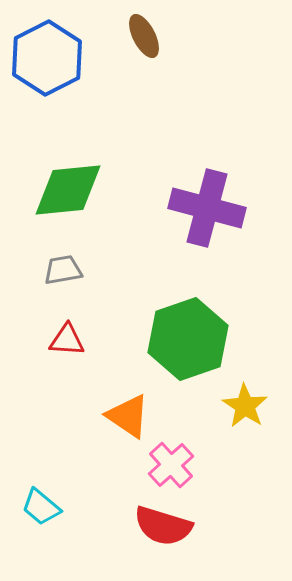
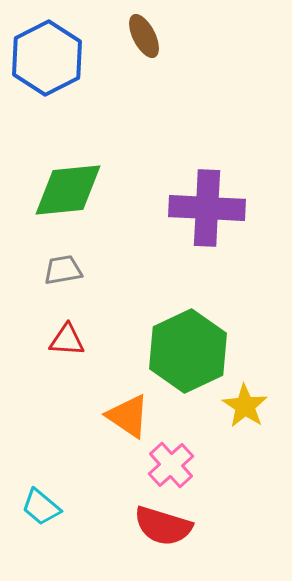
purple cross: rotated 12 degrees counterclockwise
green hexagon: moved 12 px down; rotated 6 degrees counterclockwise
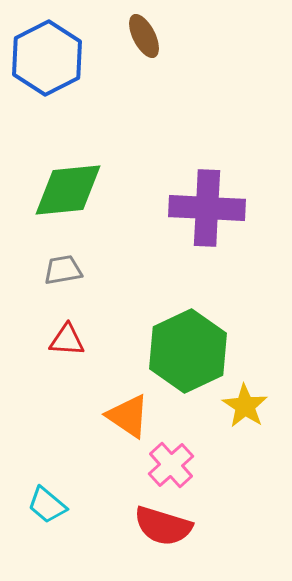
cyan trapezoid: moved 6 px right, 2 px up
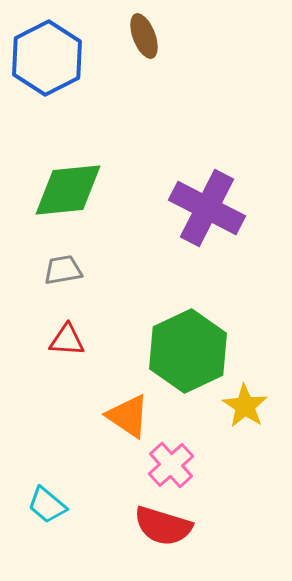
brown ellipse: rotated 6 degrees clockwise
purple cross: rotated 24 degrees clockwise
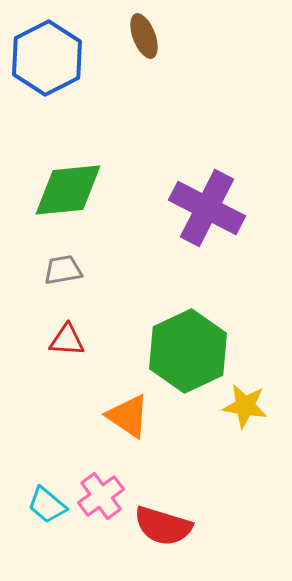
yellow star: rotated 24 degrees counterclockwise
pink cross: moved 70 px left, 31 px down; rotated 6 degrees clockwise
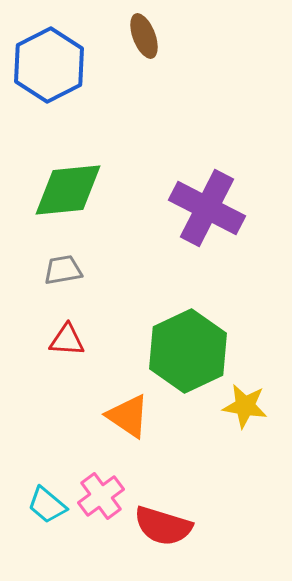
blue hexagon: moved 2 px right, 7 px down
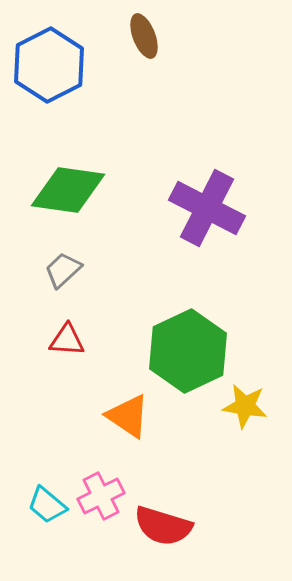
green diamond: rotated 14 degrees clockwise
gray trapezoid: rotated 33 degrees counterclockwise
pink cross: rotated 9 degrees clockwise
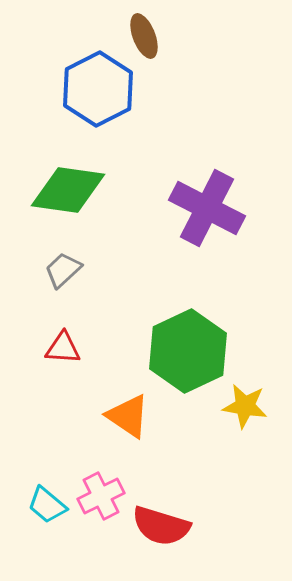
blue hexagon: moved 49 px right, 24 px down
red triangle: moved 4 px left, 8 px down
red semicircle: moved 2 px left
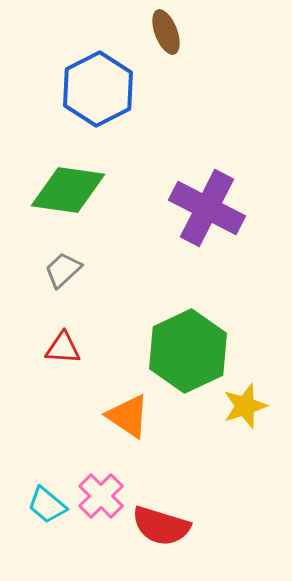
brown ellipse: moved 22 px right, 4 px up
yellow star: rotated 27 degrees counterclockwise
pink cross: rotated 18 degrees counterclockwise
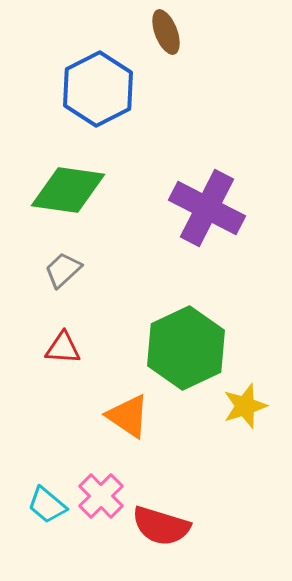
green hexagon: moved 2 px left, 3 px up
